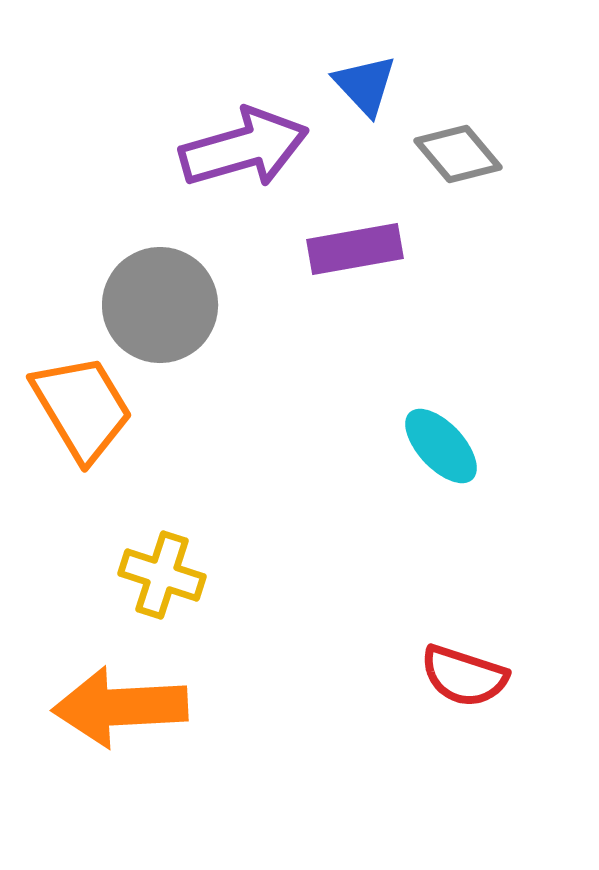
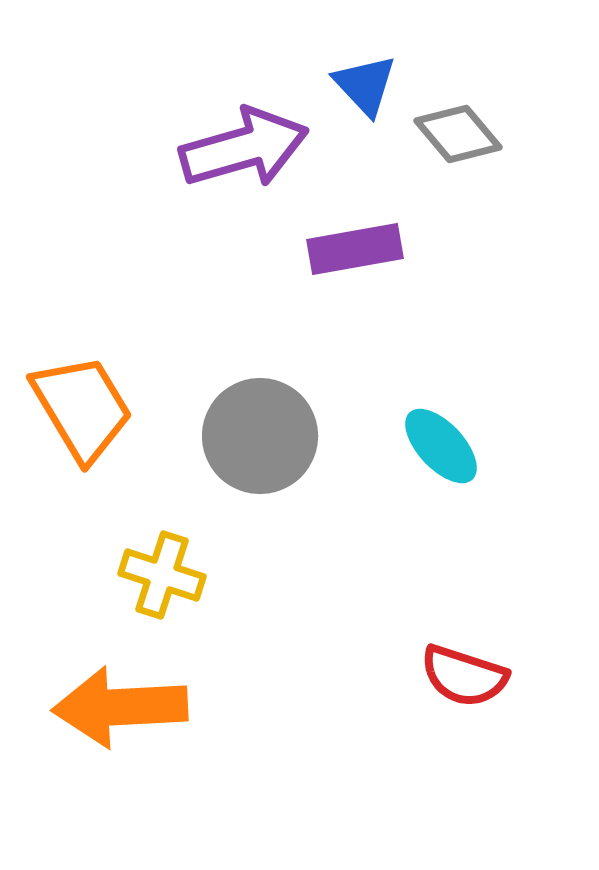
gray diamond: moved 20 px up
gray circle: moved 100 px right, 131 px down
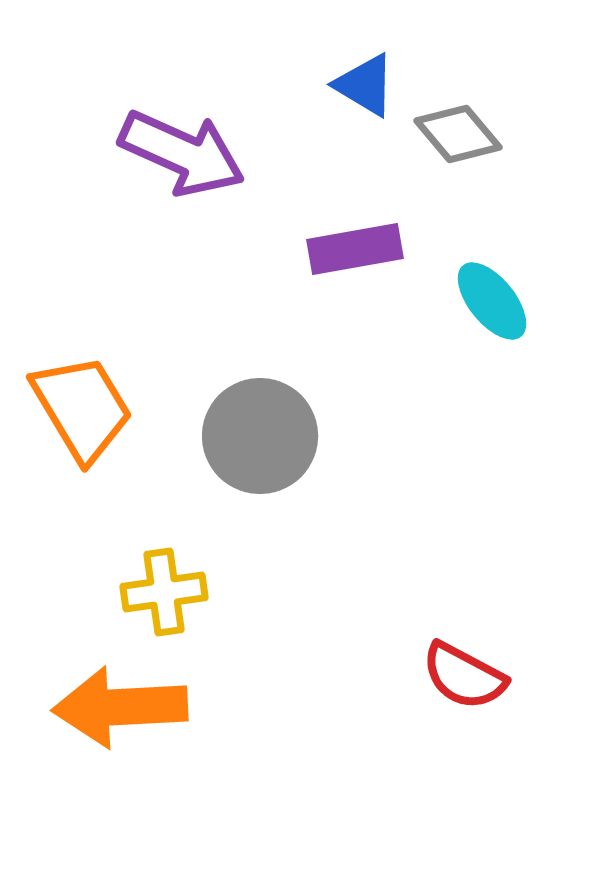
blue triangle: rotated 16 degrees counterclockwise
purple arrow: moved 62 px left, 5 px down; rotated 40 degrees clockwise
cyan ellipse: moved 51 px right, 145 px up; rotated 4 degrees clockwise
yellow cross: moved 2 px right, 17 px down; rotated 26 degrees counterclockwise
red semicircle: rotated 10 degrees clockwise
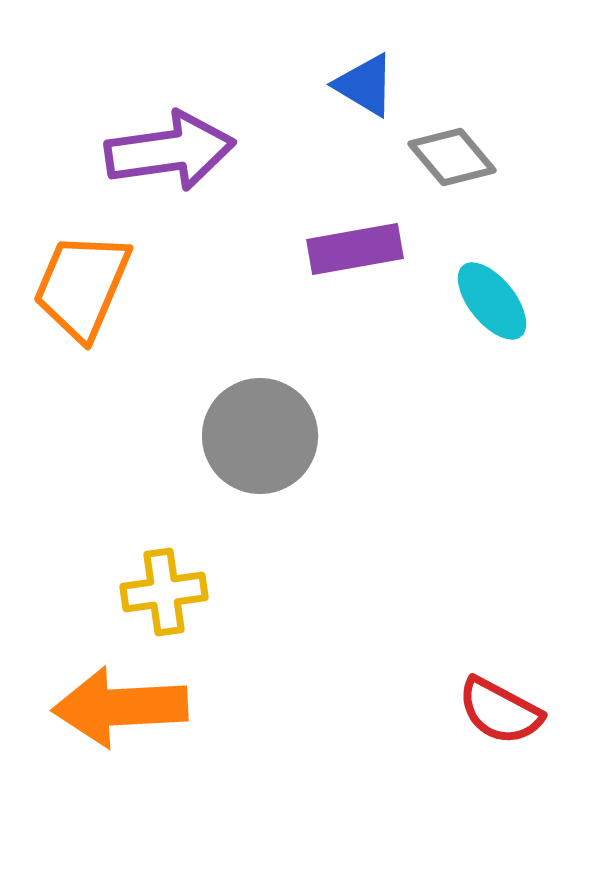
gray diamond: moved 6 px left, 23 px down
purple arrow: moved 12 px left, 2 px up; rotated 32 degrees counterclockwise
orange trapezoid: moved 122 px up; rotated 126 degrees counterclockwise
red semicircle: moved 36 px right, 35 px down
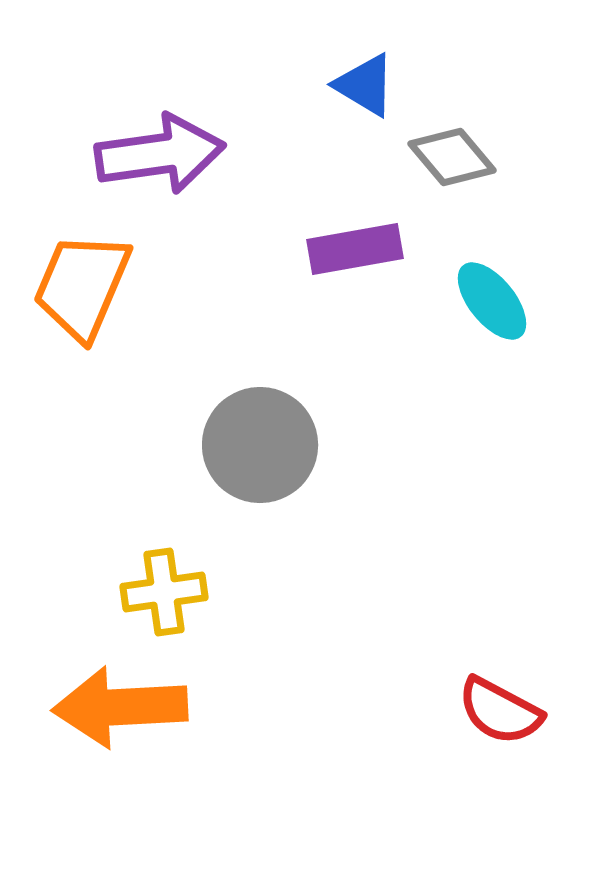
purple arrow: moved 10 px left, 3 px down
gray circle: moved 9 px down
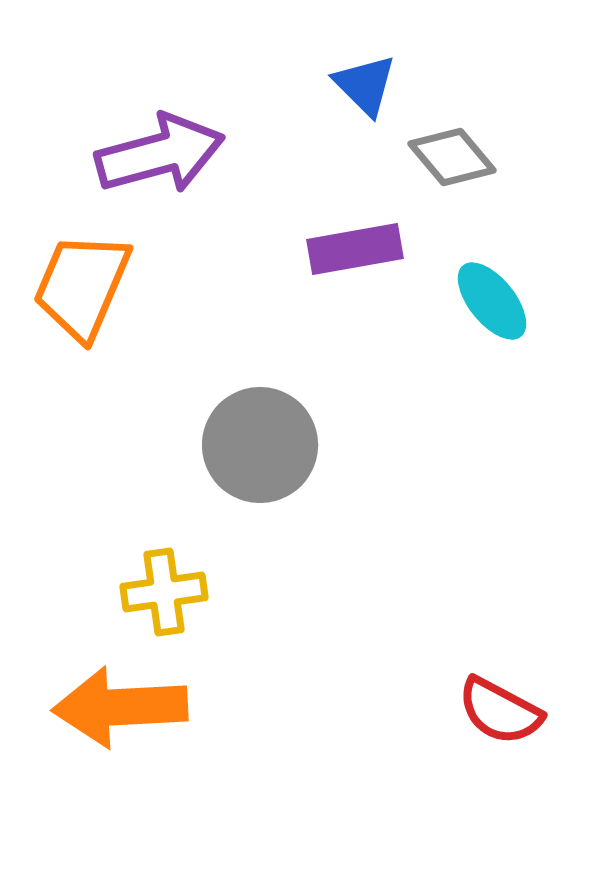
blue triangle: rotated 14 degrees clockwise
purple arrow: rotated 7 degrees counterclockwise
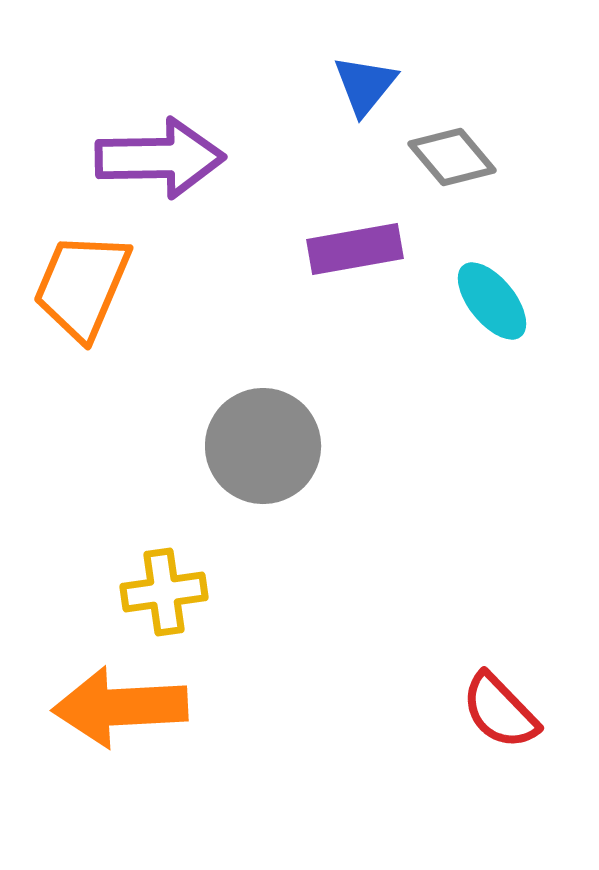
blue triangle: rotated 24 degrees clockwise
purple arrow: moved 4 px down; rotated 14 degrees clockwise
gray circle: moved 3 px right, 1 px down
red semicircle: rotated 18 degrees clockwise
